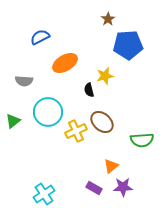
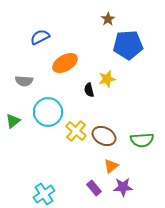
yellow star: moved 2 px right, 3 px down
brown ellipse: moved 2 px right, 14 px down; rotated 15 degrees counterclockwise
yellow cross: rotated 25 degrees counterclockwise
purple rectangle: rotated 21 degrees clockwise
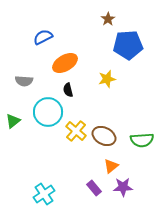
blue semicircle: moved 3 px right
black semicircle: moved 21 px left
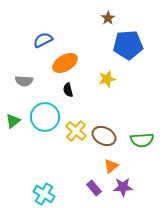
brown star: moved 1 px up
blue semicircle: moved 3 px down
cyan circle: moved 3 px left, 5 px down
cyan cross: rotated 25 degrees counterclockwise
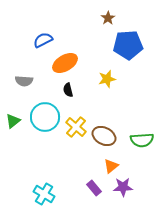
yellow cross: moved 4 px up
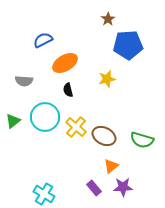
brown star: moved 1 px down
green semicircle: rotated 20 degrees clockwise
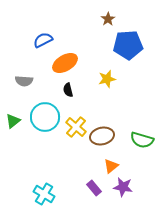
brown ellipse: moved 2 px left; rotated 40 degrees counterclockwise
purple star: rotated 12 degrees clockwise
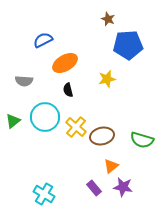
brown star: rotated 16 degrees counterclockwise
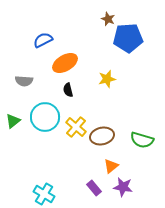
blue pentagon: moved 7 px up
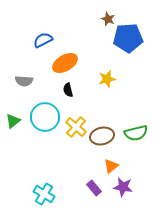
green semicircle: moved 6 px left, 7 px up; rotated 30 degrees counterclockwise
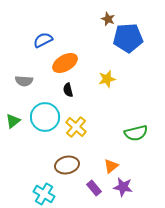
brown ellipse: moved 35 px left, 29 px down
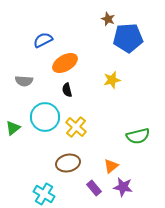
yellow star: moved 5 px right, 1 px down
black semicircle: moved 1 px left
green triangle: moved 7 px down
green semicircle: moved 2 px right, 3 px down
brown ellipse: moved 1 px right, 2 px up
